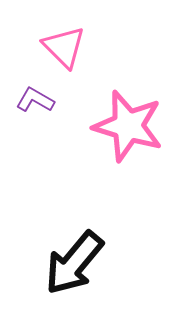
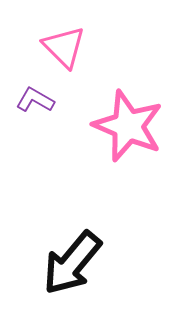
pink star: rotated 6 degrees clockwise
black arrow: moved 2 px left
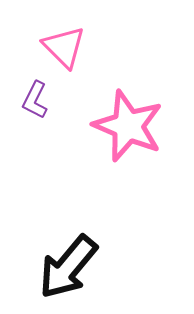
purple L-shape: rotated 93 degrees counterclockwise
black arrow: moved 4 px left, 4 px down
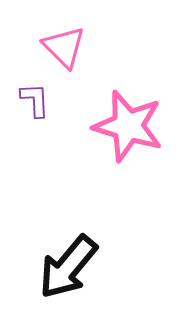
purple L-shape: rotated 150 degrees clockwise
pink star: rotated 6 degrees counterclockwise
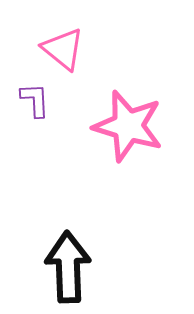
pink triangle: moved 1 px left, 2 px down; rotated 6 degrees counterclockwise
black arrow: rotated 138 degrees clockwise
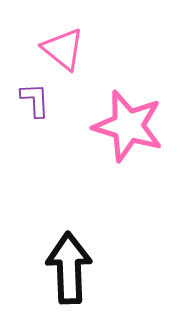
black arrow: moved 1 px right, 1 px down
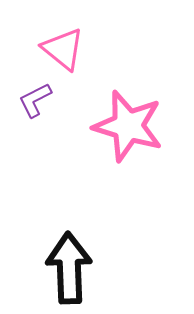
purple L-shape: rotated 114 degrees counterclockwise
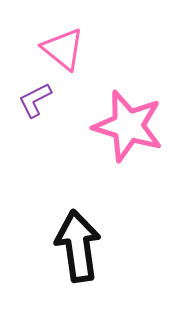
black arrow: moved 9 px right, 22 px up; rotated 6 degrees counterclockwise
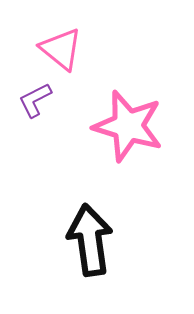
pink triangle: moved 2 px left
black arrow: moved 12 px right, 6 px up
